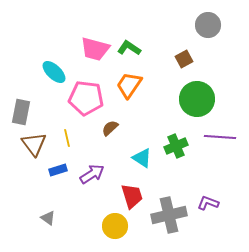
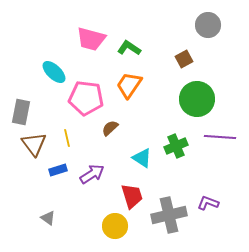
pink trapezoid: moved 4 px left, 10 px up
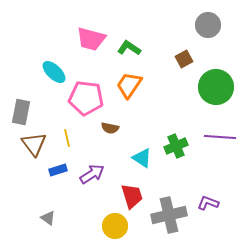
green circle: moved 19 px right, 12 px up
brown semicircle: rotated 126 degrees counterclockwise
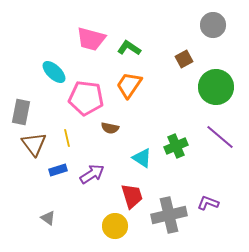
gray circle: moved 5 px right
purple line: rotated 36 degrees clockwise
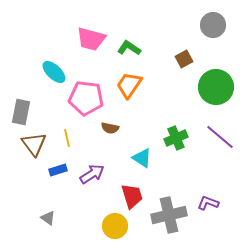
green cross: moved 8 px up
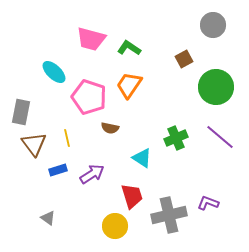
pink pentagon: moved 3 px right, 1 px up; rotated 12 degrees clockwise
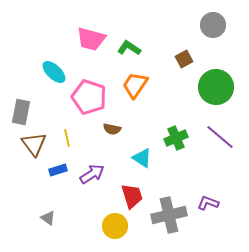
orange trapezoid: moved 6 px right
brown semicircle: moved 2 px right, 1 px down
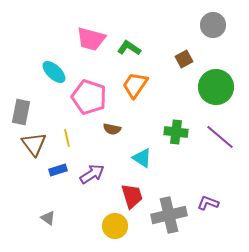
green cross: moved 6 px up; rotated 30 degrees clockwise
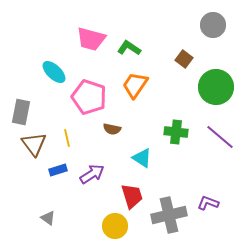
brown square: rotated 24 degrees counterclockwise
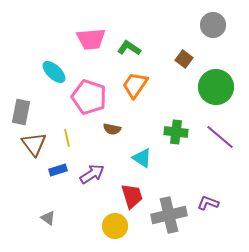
pink trapezoid: rotated 20 degrees counterclockwise
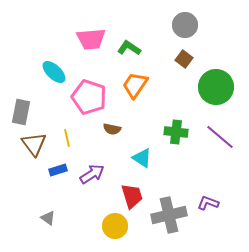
gray circle: moved 28 px left
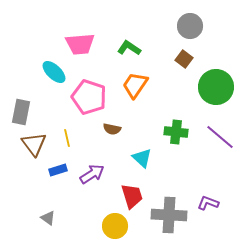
gray circle: moved 5 px right, 1 px down
pink trapezoid: moved 11 px left, 5 px down
cyan triangle: rotated 10 degrees clockwise
gray cross: rotated 16 degrees clockwise
